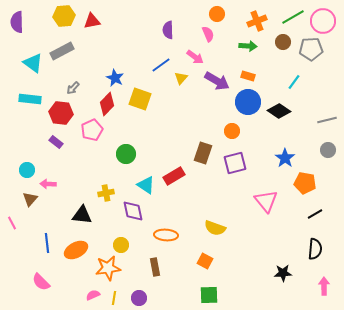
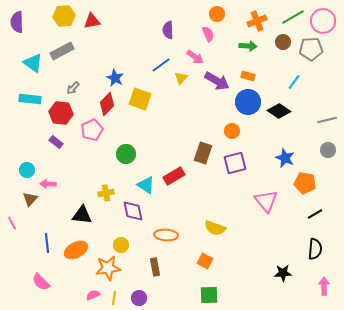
blue star at (285, 158): rotated 12 degrees counterclockwise
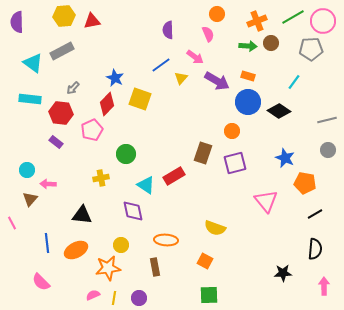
brown circle at (283, 42): moved 12 px left, 1 px down
yellow cross at (106, 193): moved 5 px left, 15 px up
orange ellipse at (166, 235): moved 5 px down
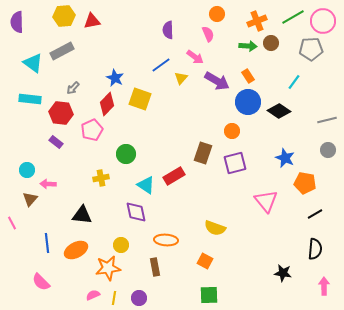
orange rectangle at (248, 76): rotated 40 degrees clockwise
purple diamond at (133, 211): moved 3 px right, 1 px down
black star at (283, 273): rotated 12 degrees clockwise
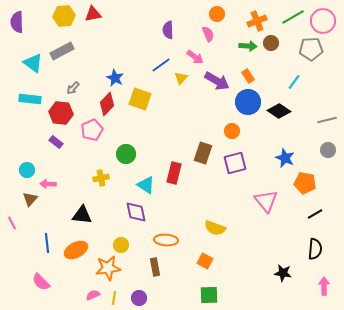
red triangle at (92, 21): moved 1 px right, 7 px up
red rectangle at (174, 176): moved 3 px up; rotated 45 degrees counterclockwise
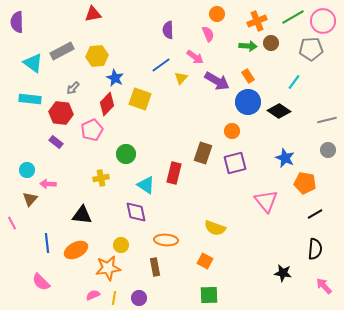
yellow hexagon at (64, 16): moved 33 px right, 40 px down
pink arrow at (324, 286): rotated 42 degrees counterclockwise
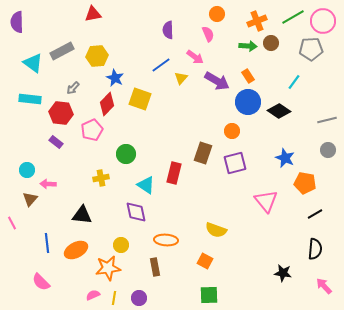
yellow semicircle at (215, 228): moved 1 px right, 2 px down
